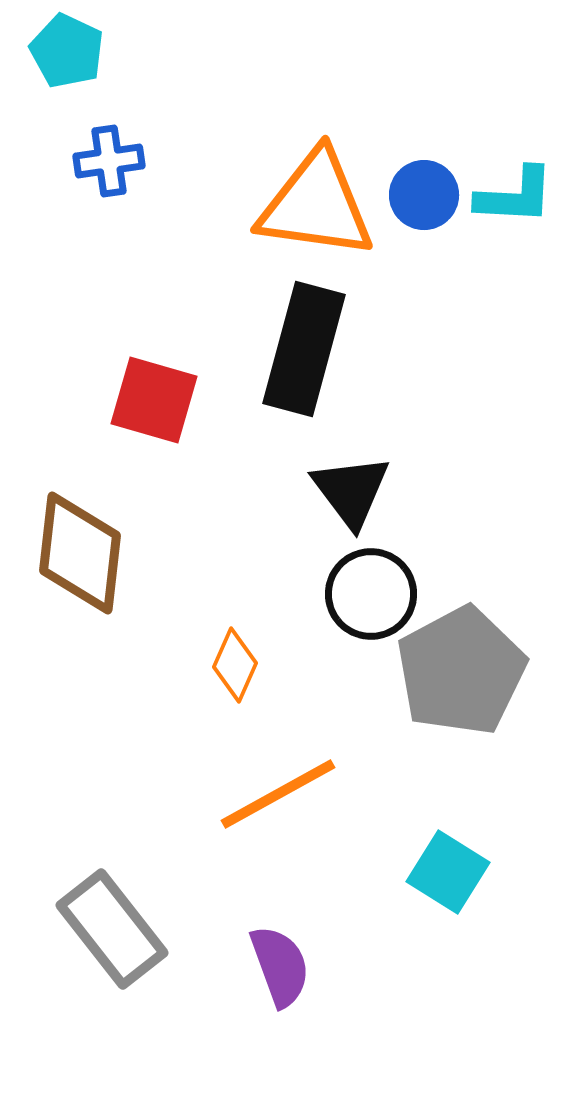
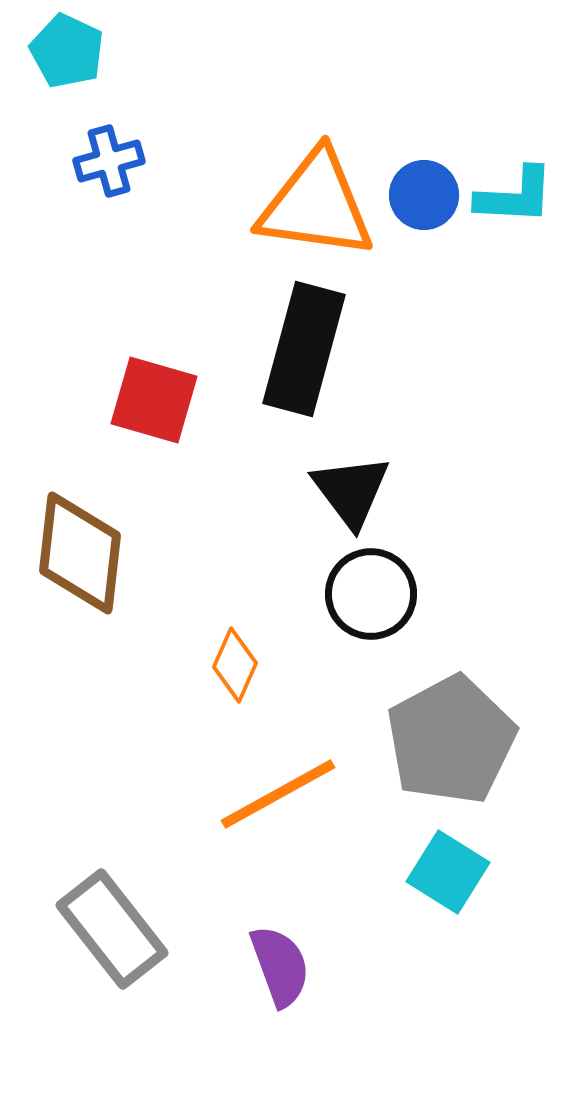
blue cross: rotated 8 degrees counterclockwise
gray pentagon: moved 10 px left, 69 px down
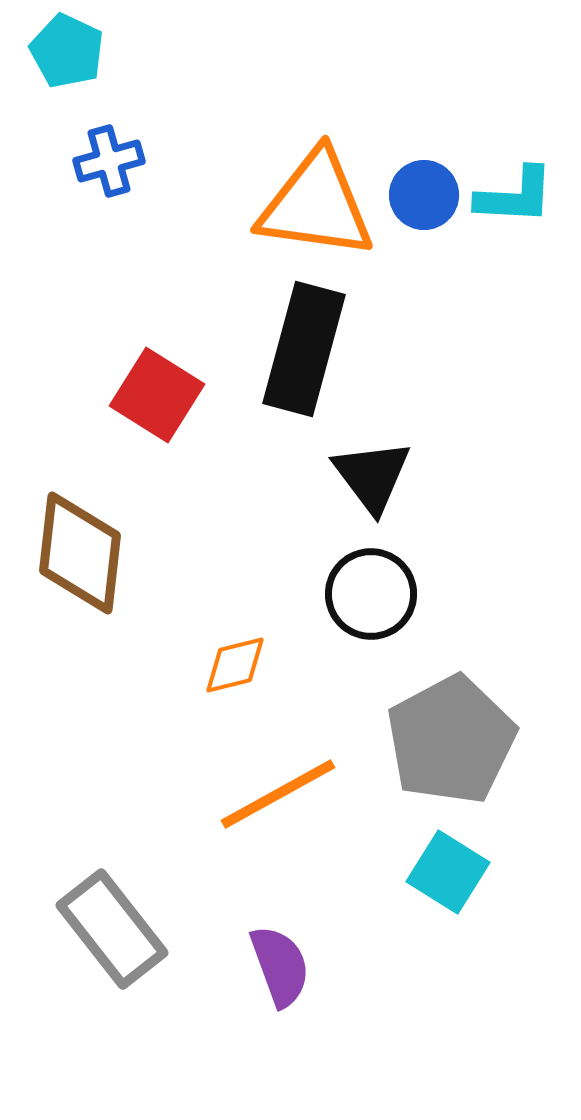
red square: moved 3 px right, 5 px up; rotated 16 degrees clockwise
black triangle: moved 21 px right, 15 px up
orange diamond: rotated 52 degrees clockwise
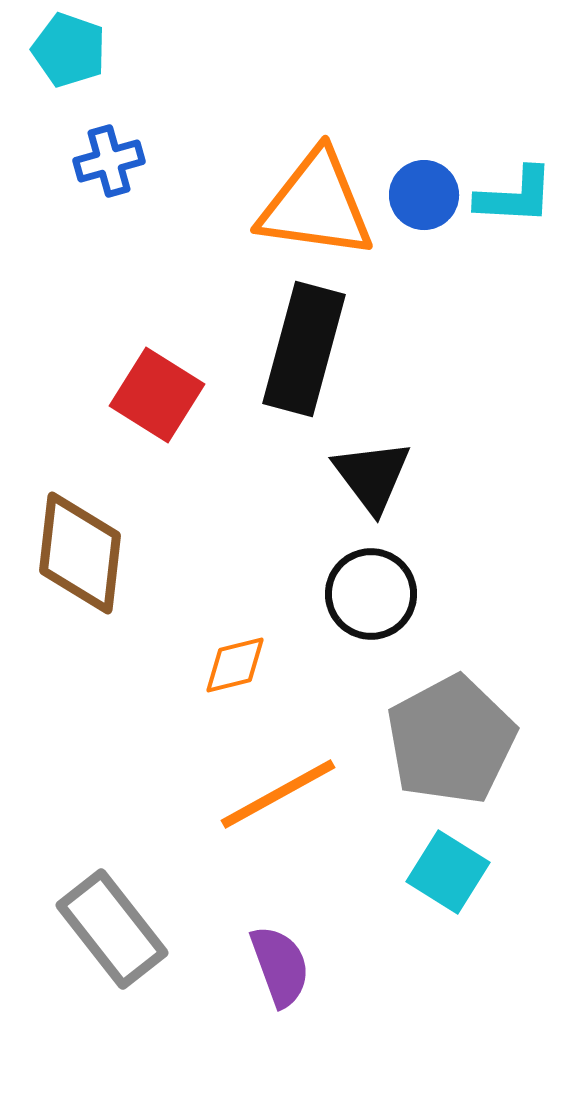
cyan pentagon: moved 2 px right, 1 px up; rotated 6 degrees counterclockwise
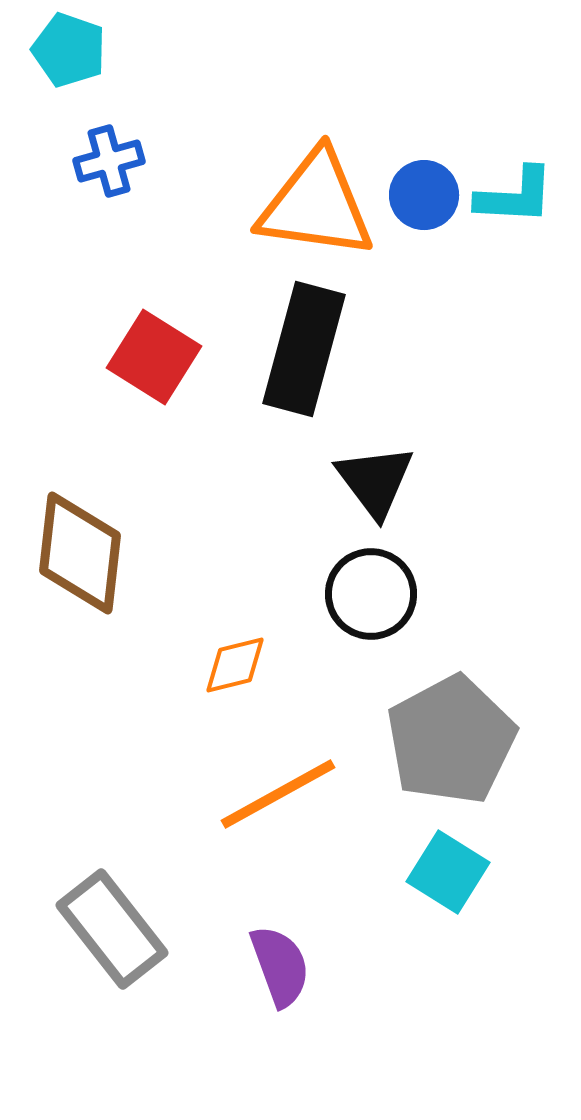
red square: moved 3 px left, 38 px up
black triangle: moved 3 px right, 5 px down
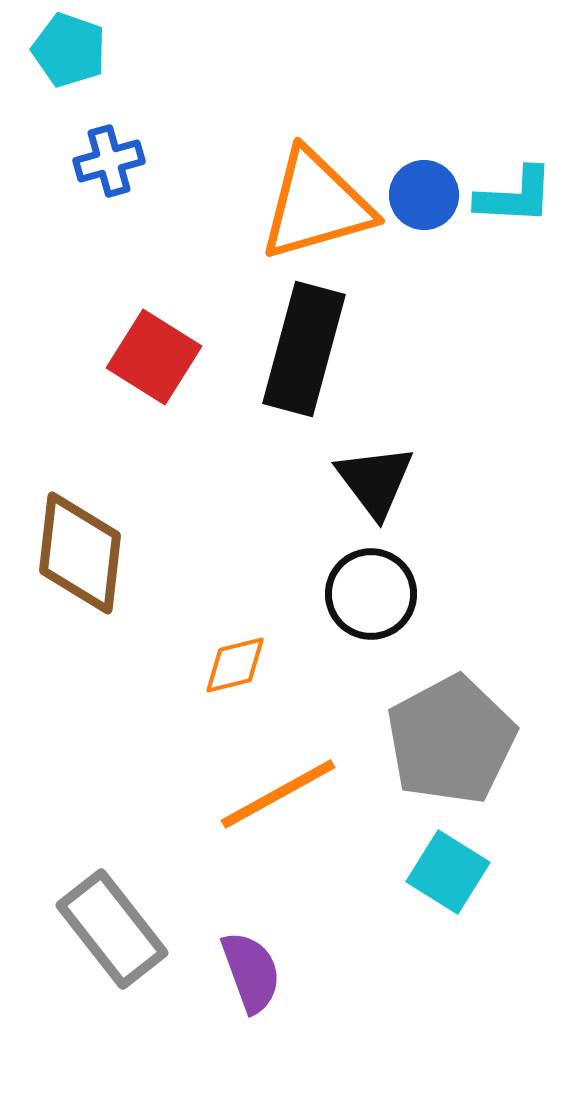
orange triangle: rotated 24 degrees counterclockwise
purple semicircle: moved 29 px left, 6 px down
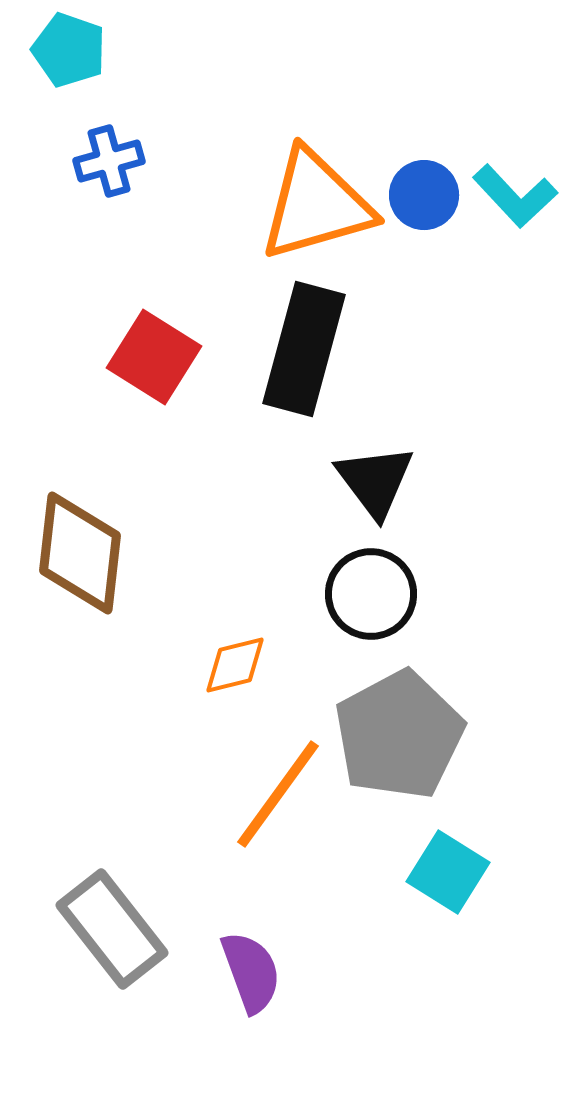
cyan L-shape: rotated 44 degrees clockwise
gray pentagon: moved 52 px left, 5 px up
orange line: rotated 25 degrees counterclockwise
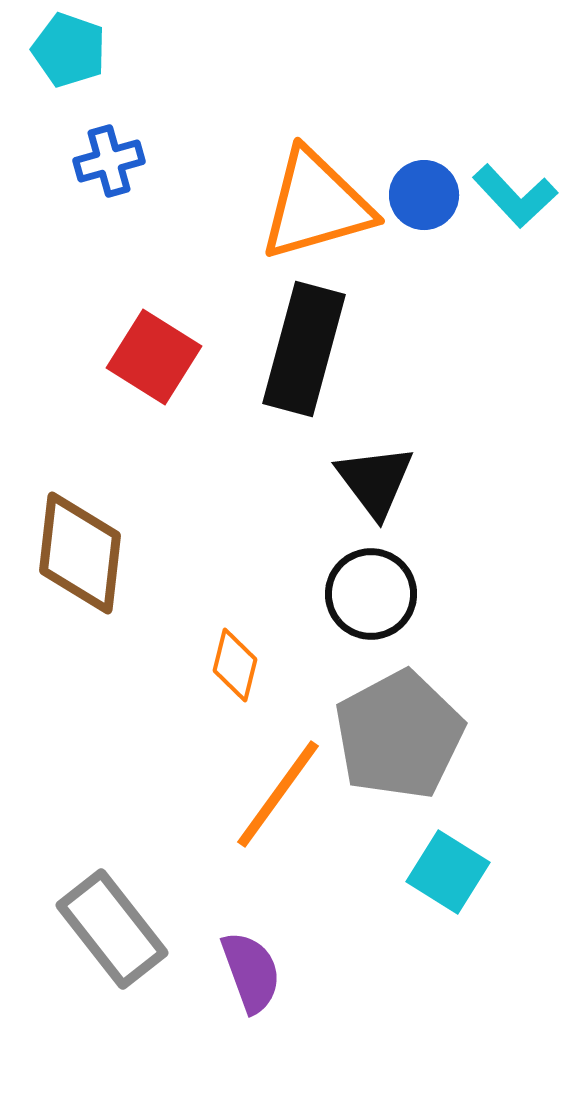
orange diamond: rotated 62 degrees counterclockwise
